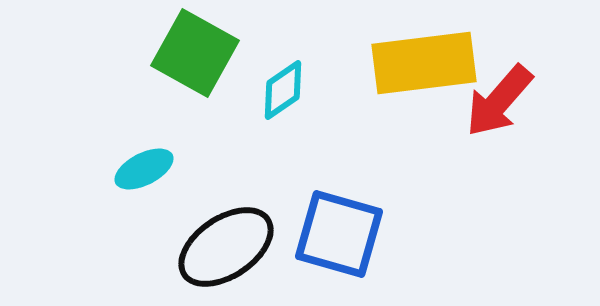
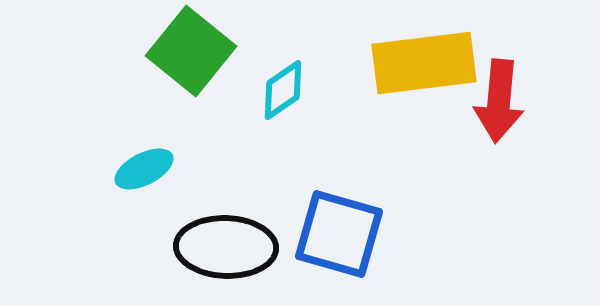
green square: moved 4 px left, 2 px up; rotated 10 degrees clockwise
red arrow: rotated 36 degrees counterclockwise
black ellipse: rotated 36 degrees clockwise
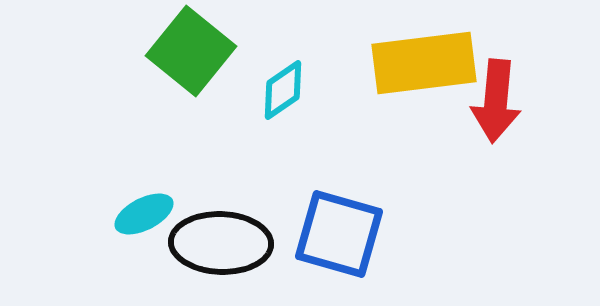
red arrow: moved 3 px left
cyan ellipse: moved 45 px down
black ellipse: moved 5 px left, 4 px up
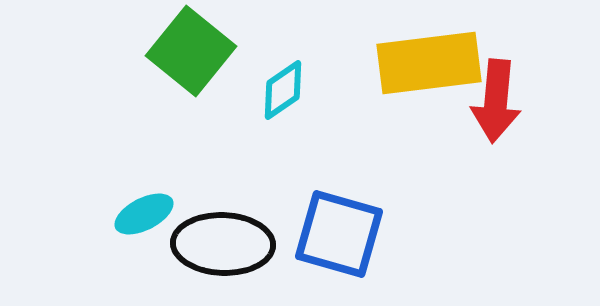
yellow rectangle: moved 5 px right
black ellipse: moved 2 px right, 1 px down
